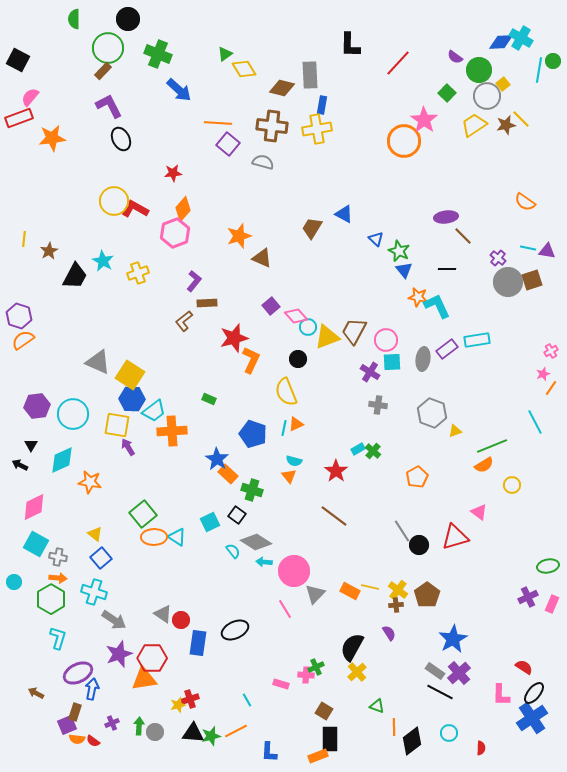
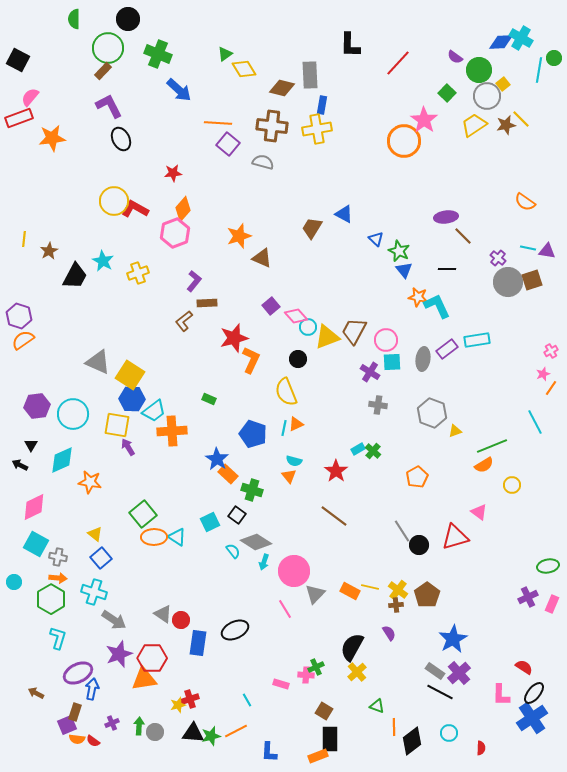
green circle at (553, 61): moved 1 px right, 3 px up
cyan arrow at (264, 562): rotated 77 degrees counterclockwise
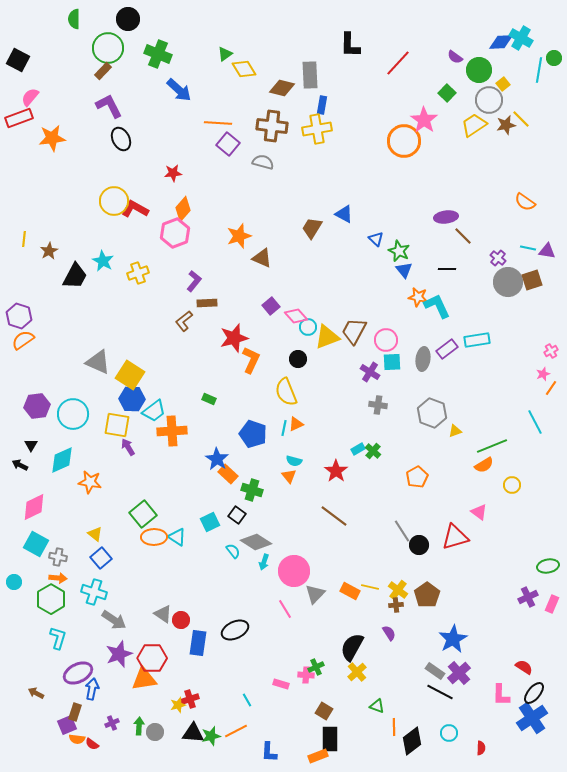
gray circle at (487, 96): moved 2 px right, 4 px down
red semicircle at (93, 741): moved 1 px left, 3 px down
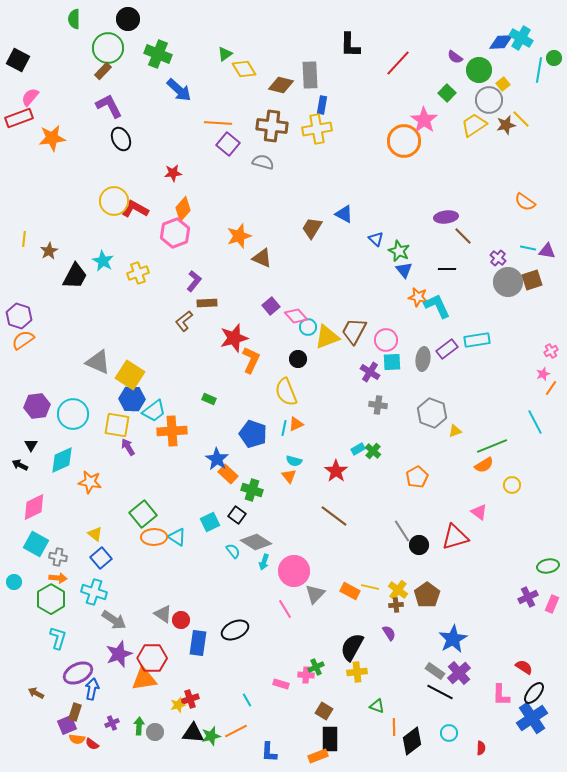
brown diamond at (282, 88): moved 1 px left, 3 px up
yellow cross at (357, 672): rotated 36 degrees clockwise
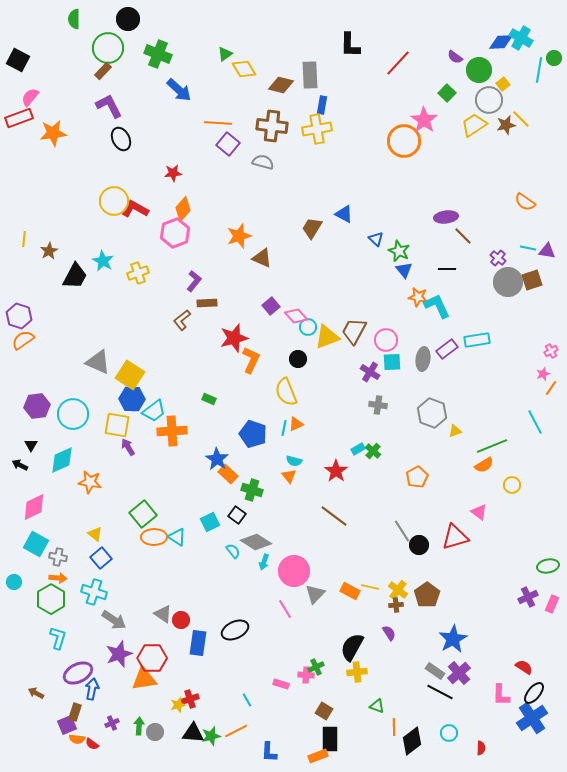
orange star at (52, 138): moved 1 px right, 5 px up
brown L-shape at (184, 321): moved 2 px left, 1 px up
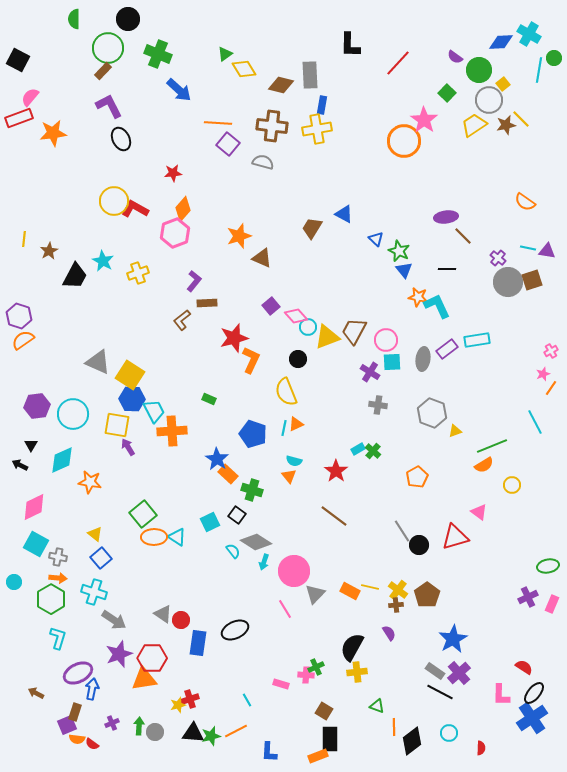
cyan cross at (521, 38): moved 8 px right, 4 px up
cyan trapezoid at (154, 411): rotated 80 degrees counterclockwise
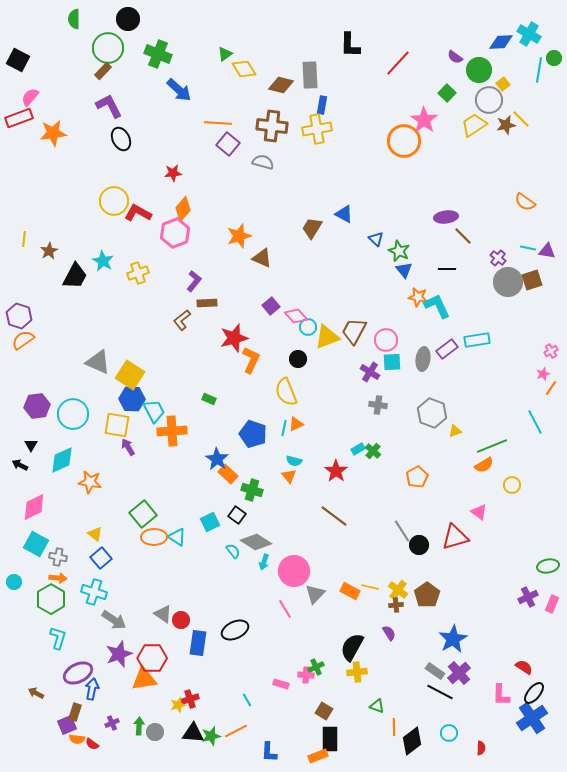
red L-shape at (135, 209): moved 3 px right, 4 px down
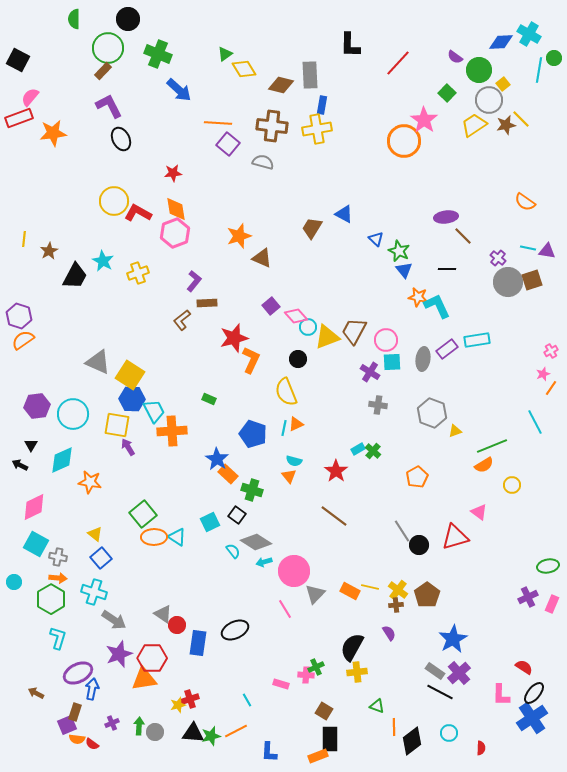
orange diamond at (183, 209): moved 7 px left; rotated 50 degrees counterclockwise
cyan arrow at (264, 562): rotated 56 degrees clockwise
red circle at (181, 620): moved 4 px left, 5 px down
